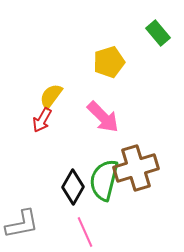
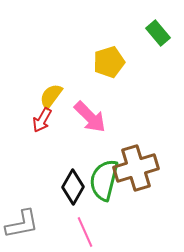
pink arrow: moved 13 px left
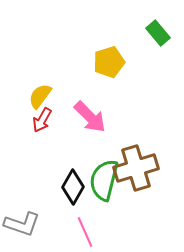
yellow semicircle: moved 11 px left
gray L-shape: rotated 30 degrees clockwise
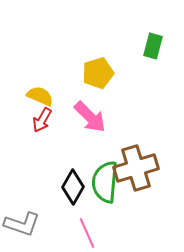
green rectangle: moved 5 px left, 13 px down; rotated 55 degrees clockwise
yellow pentagon: moved 11 px left, 11 px down
yellow semicircle: rotated 76 degrees clockwise
green semicircle: moved 1 px right, 2 px down; rotated 9 degrees counterclockwise
pink line: moved 2 px right, 1 px down
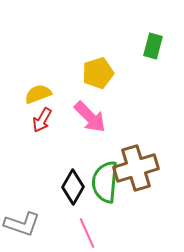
yellow semicircle: moved 2 px left, 2 px up; rotated 44 degrees counterclockwise
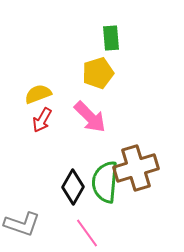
green rectangle: moved 42 px left, 8 px up; rotated 20 degrees counterclockwise
pink line: rotated 12 degrees counterclockwise
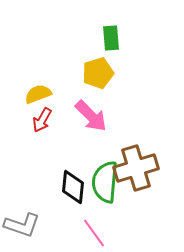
pink arrow: moved 1 px right, 1 px up
black diamond: rotated 24 degrees counterclockwise
gray L-shape: moved 1 px down
pink line: moved 7 px right
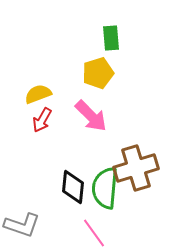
green semicircle: moved 6 px down
